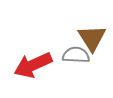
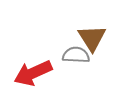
red arrow: moved 8 px down
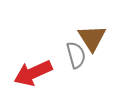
gray semicircle: rotated 72 degrees clockwise
